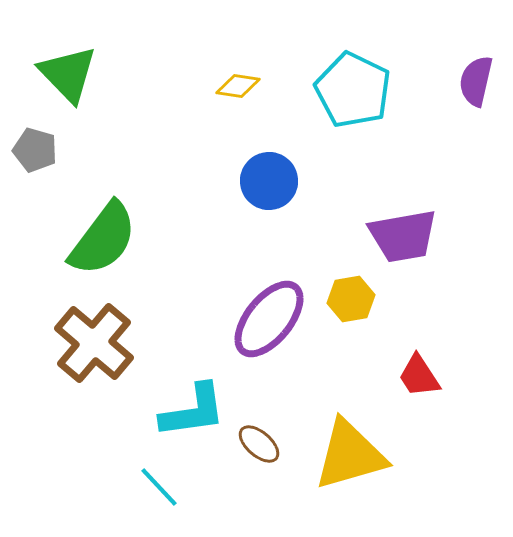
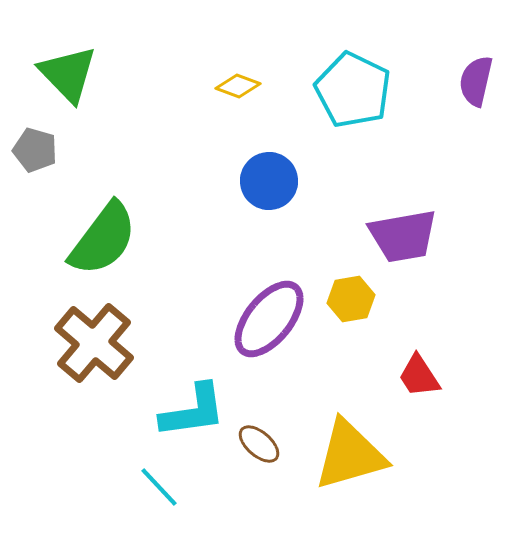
yellow diamond: rotated 12 degrees clockwise
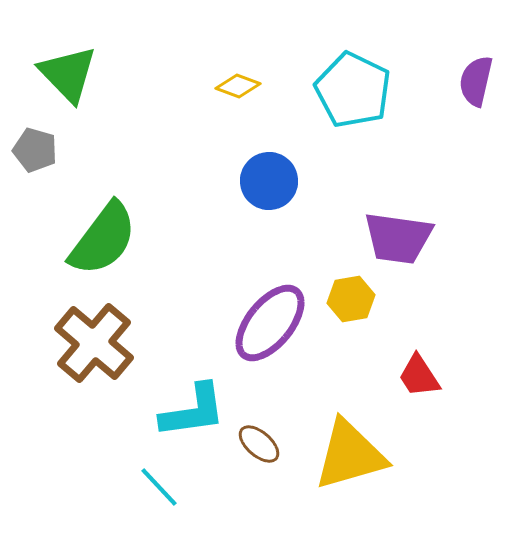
purple trapezoid: moved 5 px left, 2 px down; rotated 18 degrees clockwise
purple ellipse: moved 1 px right, 4 px down
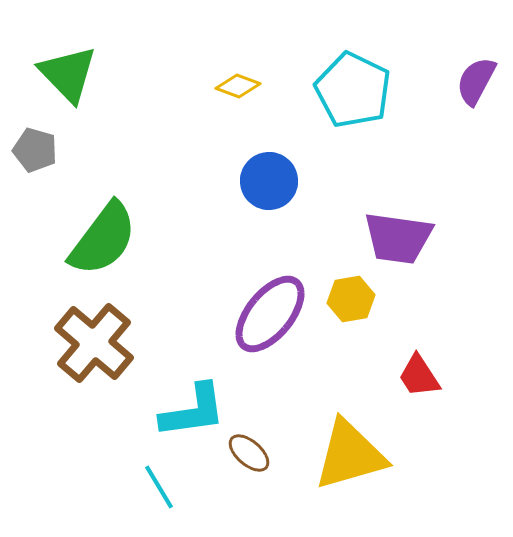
purple semicircle: rotated 15 degrees clockwise
purple ellipse: moved 9 px up
brown ellipse: moved 10 px left, 9 px down
cyan line: rotated 12 degrees clockwise
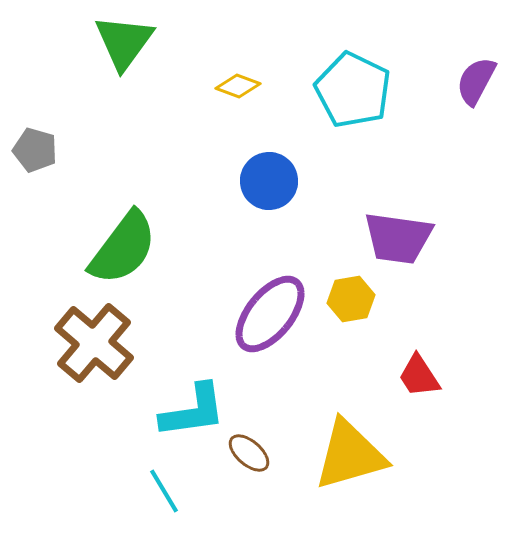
green triangle: moved 56 px right, 32 px up; rotated 20 degrees clockwise
green semicircle: moved 20 px right, 9 px down
cyan line: moved 5 px right, 4 px down
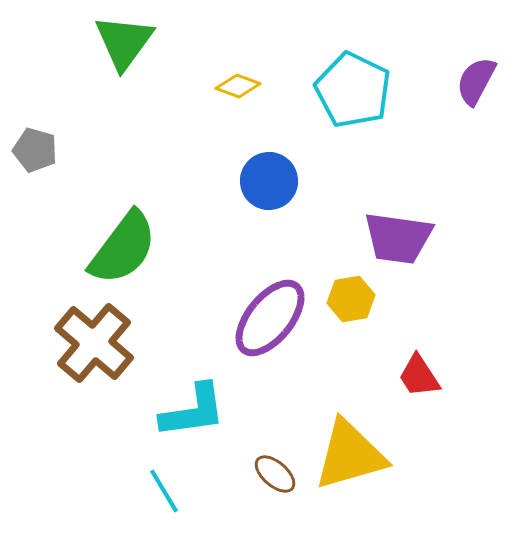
purple ellipse: moved 4 px down
brown ellipse: moved 26 px right, 21 px down
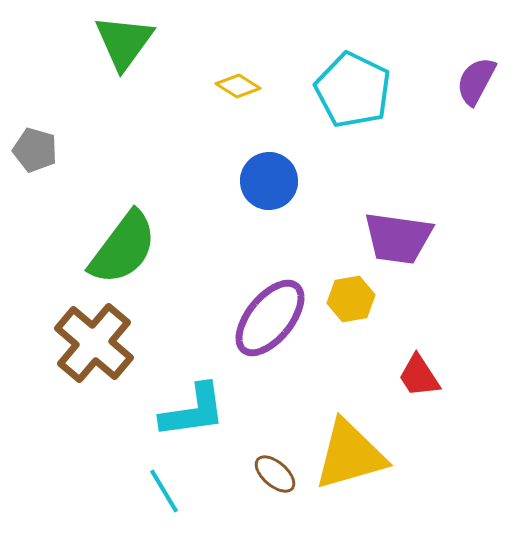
yellow diamond: rotated 12 degrees clockwise
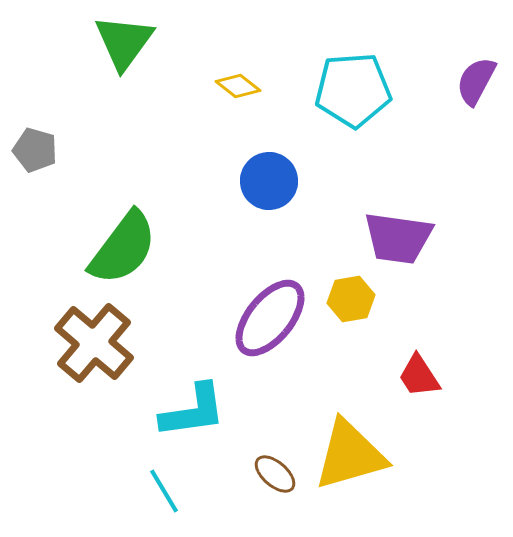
yellow diamond: rotated 6 degrees clockwise
cyan pentagon: rotated 30 degrees counterclockwise
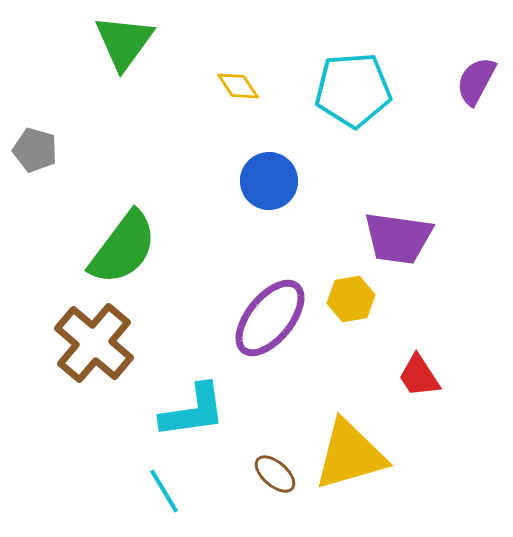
yellow diamond: rotated 18 degrees clockwise
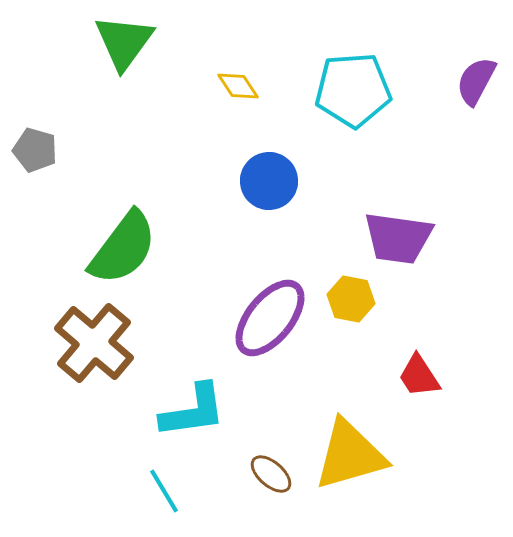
yellow hexagon: rotated 21 degrees clockwise
brown ellipse: moved 4 px left
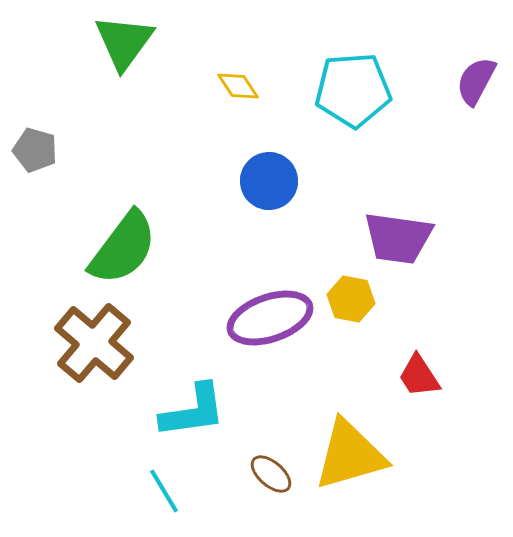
purple ellipse: rotated 32 degrees clockwise
